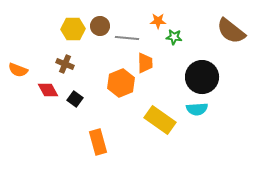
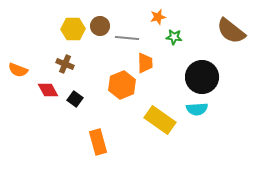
orange star: moved 4 px up; rotated 14 degrees counterclockwise
orange hexagon: moved 1 px right, 2 px down
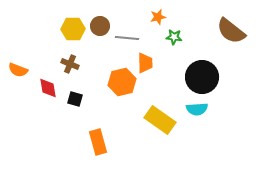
brown cross: moved 5 px right
orange hexagon: moved 3 px up; rotated 8 degrees clockwise
red diamond: moved 2 px up; rotated 20 degrees clockwise
black square: rotated 21 degrees counterclockwise
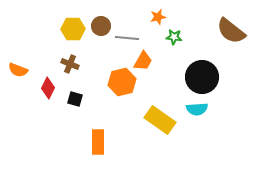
brown circle: moved 1 px right
orange trapezoid: moved 2 px left, 2 px up; rotated 30 degrees clockwise
red diamond: rotated 35 degrees clockwise
orange rectangle: rotated 15 degrees clockwise
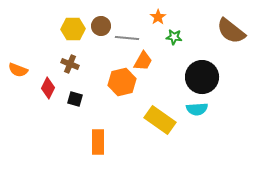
orange star: rotated 21 degrees counterclockwise
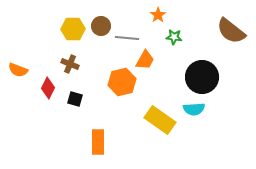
orange star: moved 2 px up
orange trapezoid: moved 2 px right, 1 px up
cyan semicircle: moved 3 px left
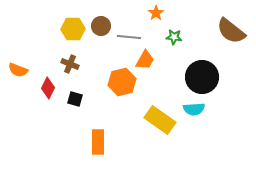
orange star: moved 2 px left, 2 px up
gray line: moved 2 px right, 1 px up
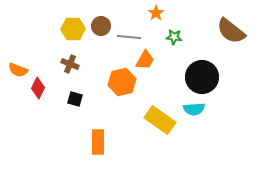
red diamond: moved 10 px left
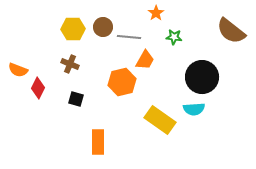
brown circle: moved 2 px right, 1 px down
black square: moved 1 px right
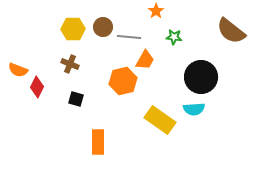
orange star: moved 2 px up
black circle: moved 1 px left
orange hexagon: moved 1 px right, 1 px up
red diamond: moved 1 px left, 1 px up
